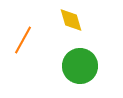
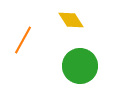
yellow diamond: rotated 16 degrees counterclockwise
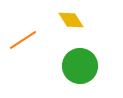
orange line: rotated 28 degrees clockwise
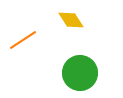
green circle: moved 7 px down
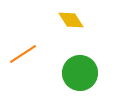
orange line: moved 14 px down
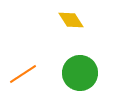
orange line: moved 20 px down
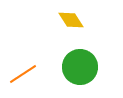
green circle: moved 6 px up
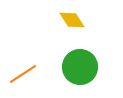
yellow diamond: moved 1 px right
